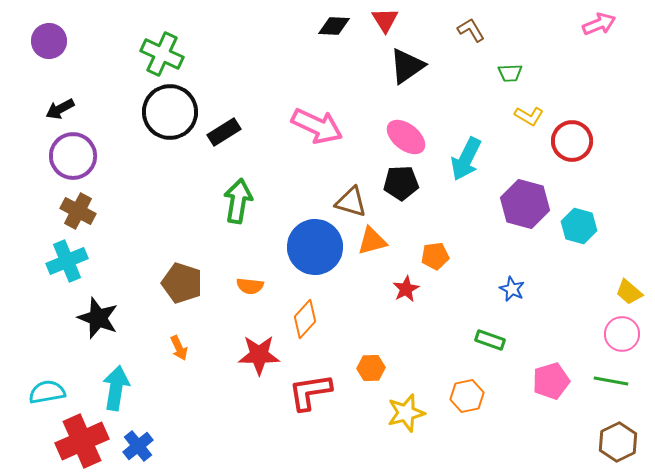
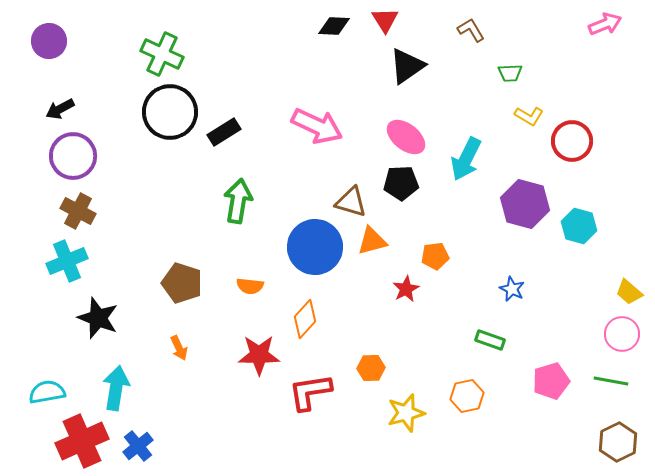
pink arrow at (599, 24): moved 6 px right
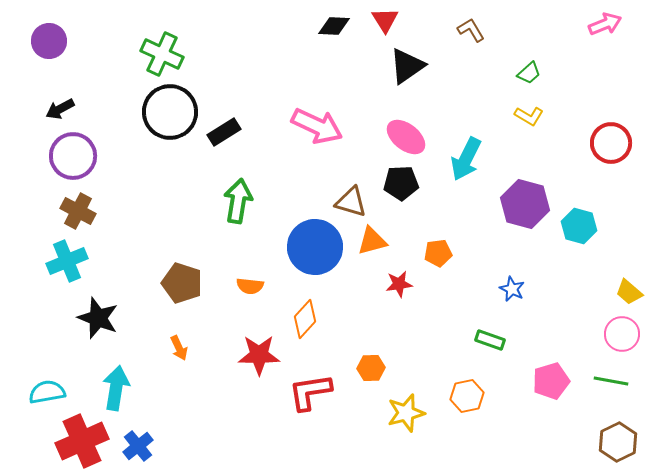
green trapezoid at (510, 73): moved 19 px right; rotated 40 degrees counterclockwise
red circle at (572, 141): moved 39 px right, 2 px down
orange pentagon at (435, 256): moved 3 px right, 3 px up
red star at (406, 289): moved 7 px left, 5 px up; rotated 20 degrees clockwise
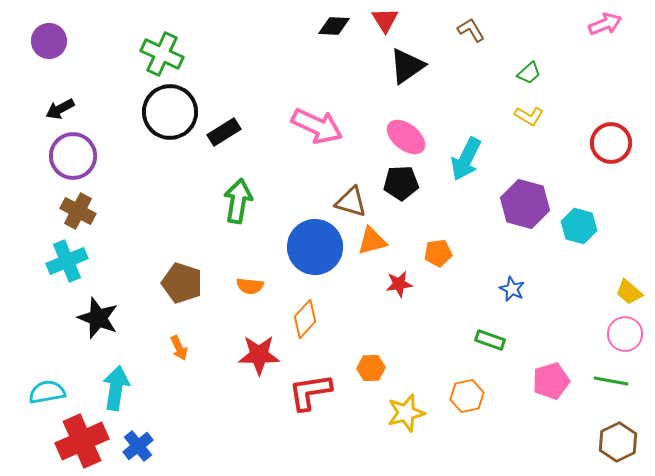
pink circle at (622, 334): moved 3 px right
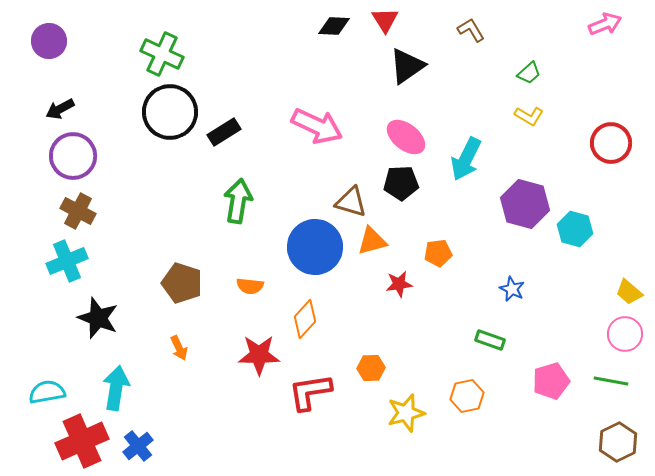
cyan hexagon at (579, 226): moved 4 px left, 3 px down
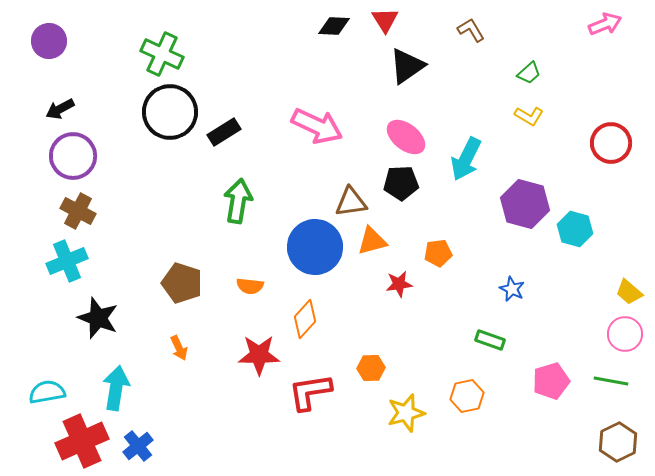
brown triangle at (351, 202): rotated 24 degrees counterclockwise
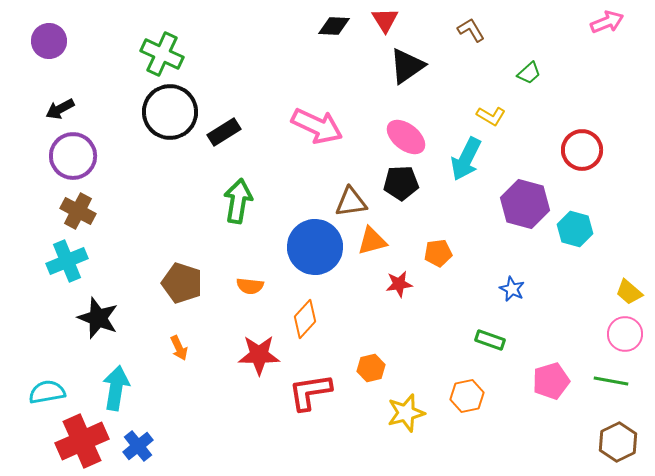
pink arrow at (605, 24): moved 2 px right, 2 px up
yellow L-shape at (529, 116): moved 38 px left
red circle at (611, 143): moved 29 px left, 7 px down
orange hexagon at (371, 368): rotated 12 degrees counterclockwise
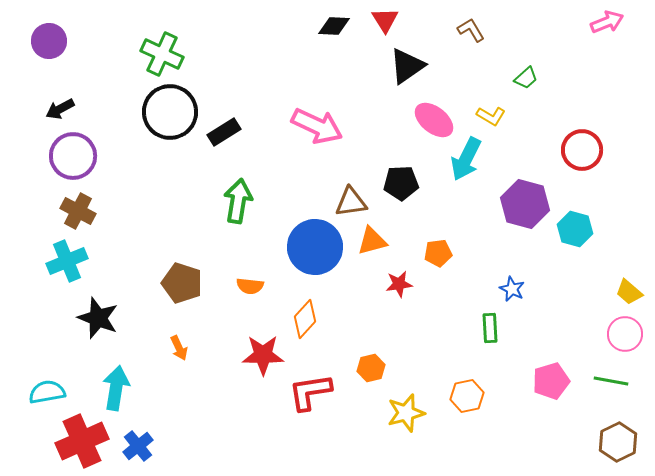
green trapezoid at (529, 73): moved 3 px left, 5 px down
pink ellipse at (406, 137): moved 28 px right, 17 px up
green rectangle at (490, 340): moved 12 px up; rotated 68 degrees clockwise
red star at (259, 355): moved 4 px right
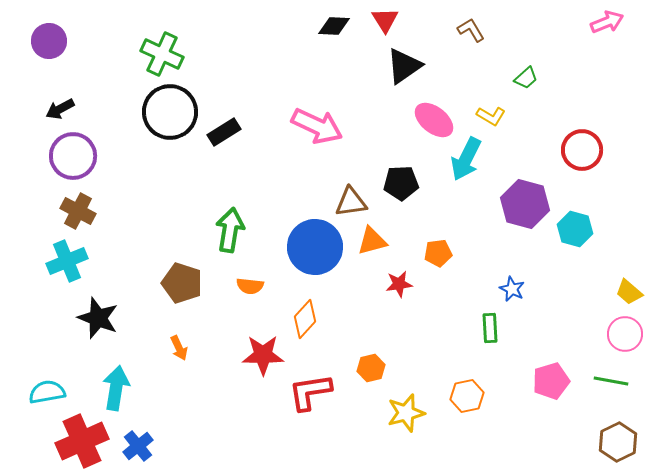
black triangle at (407, 66): moved 3 px left
green arrow at (238, 201): moved 8 px left, 29 px down
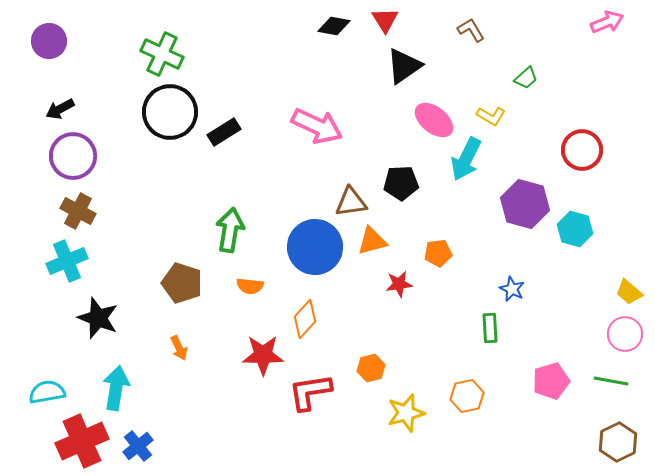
black diamond at (334, 26): rotated 8 degrees clockwise
